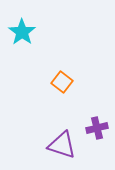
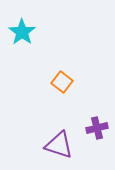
purple triangle: moved 3 px left
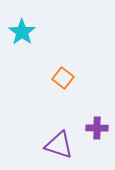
orange square: moved 1 px right, 4 px up
purple cross: rotated 15 degrees clockwise
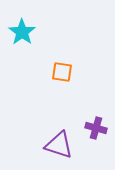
orange square: moved 1 px left, 6 px up; rotated 30 degrees counterclockwise
purple cross: moved 1 px left; rotated 15 degrees clockwise
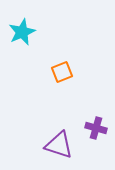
cyan star: rotated 12 degrees clockwise
orange square: rotated 30 degrees counterclockwise
